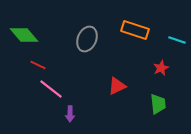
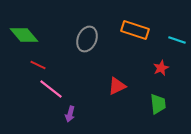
purple arrow: rotated 14 degrees clockwise
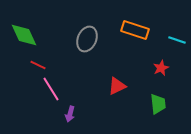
green diamond: rotated 16 degrees clockwise
pink line: rotated 20 degrees clockwise
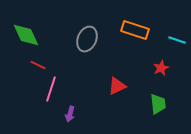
green diamond: moved 2 px right
pink line: rotated 50 degrees clockwise
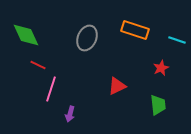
gray ellipse: moved 1 px up
green trapezoid: moved 1 px down
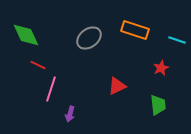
gray ellipse: moved 2 px right; rotated 30 degrees clockwise
